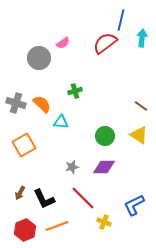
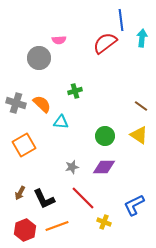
blue line: rotated 20 degrees counterclockwise
pink semicircle: moved 4 px left, 3 px up; rotated 32 degrees clockwise
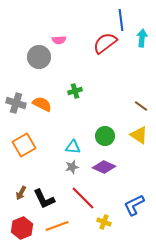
gray circle: moved 1 px up
orange semicircle: rotated 18 degrees counterclockwise
cyan triangle: moved 12 px right, 25 px down
purple diamond: rotated 25 degrees clockwise
brown arrow: moved 1 px right
red hexagon: moved 3 px left, 2 px up
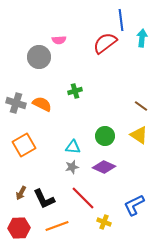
red hexagon: moved 3 px left; rotated 20 degrees clockwise
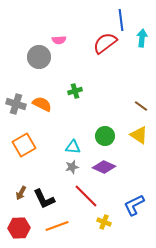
gray cross: moved 1 px down
red line: moved 3 px right, 2 px up
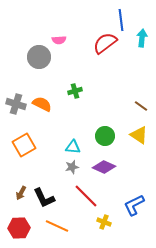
black L-shape: moved 1 px up
orange line: rotated 45 degrees clockwise
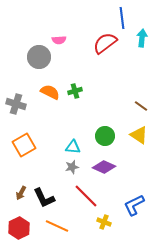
blue line: moved 1 px right, 2 px up
orange semicircle: moved 8 px right, 12 px up
red hexagon: rotated 25 degrees counterclockwise
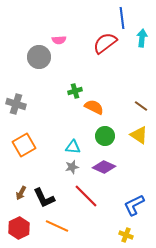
orange semicircle: moved 44 px right, 15 px down
yellow cross: moved 22 px right, 13 px down
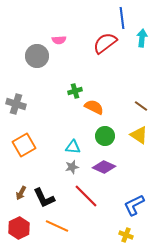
gray circle: moved 2 px left, 1 px up
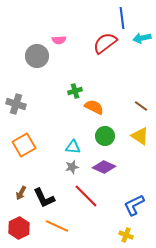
cyan arrow: rotated 108 degrees counterclockwise
yellow triangle: moved 1 px right, 1 px down
